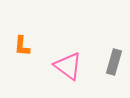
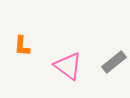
gray rectangle: rotated 35 degrees clockwise
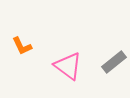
orange L-shape: rotated 30 degrees counterclockwise
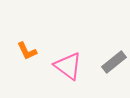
orange L-shape: moved 5 px right, 5 px down
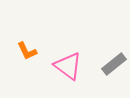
gray rectangle: moved 2 px down
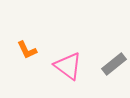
orange L-shape: moved 1 px up
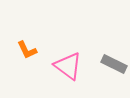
gray rectangle: rotated 65 degrees clockwise
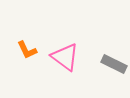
pink triangle: moved 3 px left, 9 px up
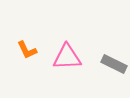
pink triangle: moved 2 px right; rotated 40 degrees counterclockwise
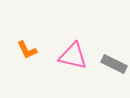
pink triangle: moved 6 px right, 1 px up; rotated 16 degrees clockwise
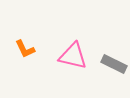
orange L-shape: moved 2 px left, 1 px up
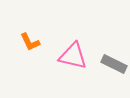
orange L-shape: moved 5 px right, 7 px up
